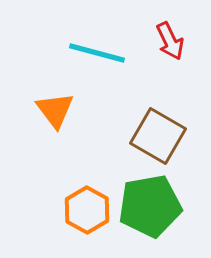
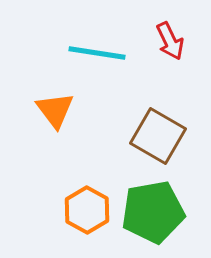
cyan line: rotated 6 degrees counterclockwise
green pentagon: moved 3 px right, 6 px down
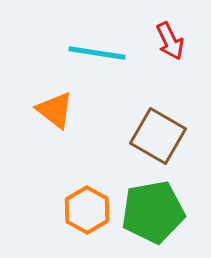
orange triangle: rotated 15 degrees counterclockwise
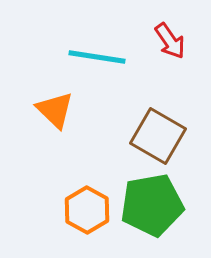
red arrow: rotated 9 degrees counterclockwise
cyan line: moved 4 px down
orange triangle: rotated 6 degrees clockwise
green pentagon: moved 1 px left, 7 px up
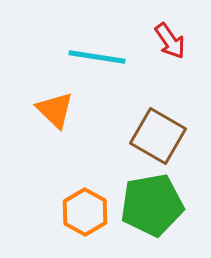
orange hexagon: moved 2 px left, 2 px down
